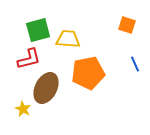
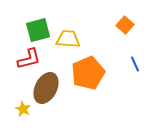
orange square: moved 2 px left; rotated 24 degrees clockwise
orange pentagon: rotated 12 degrees counterclockwise
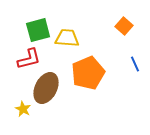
orange square: moved 1 px left, 1 px down
yellow trapezoid: moved 1 px left, 1 px up
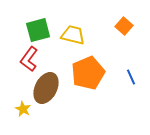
yellow trapezoid: moved 6 px right, 3 px up; rotated 10 degrees clockwise
red L-shape: rotated 140 degrees clockwise
blue line: moved 4 px left, 13 px down
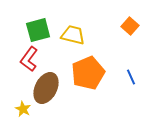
orange square: moved 6 px right
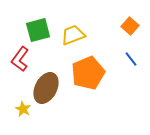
yellow trapezoid: rotated 35 degrees counterclockwise
red L-shape: moved 9 px left
blue line: moved 18 px up; rotated 14 degrees counterclockwise
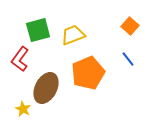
blue line: moved 3 px left
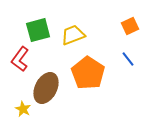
orange square: rotated 24 degrees clockwise
orange pentagon: rotated 16 degrees counterclockwise
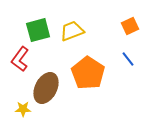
yellow trapezoid: moved 1 px left, 4 px up
yellow star: rotated 28 degrees counterclockwise
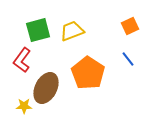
red L-shape: moved 2 px right, 1 px down
yellow star: moved 1 px right, 3 px up
